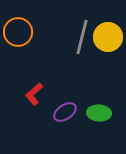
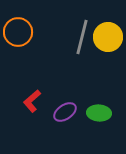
red L-shape: moved 2 px left, 7 px down
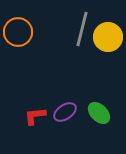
gray line: moved 8 px up
red L-shape: moved 3 px right, 15 px down; rotated 35 degrees clockwise
green ellipse: rotated 40 degrees clockwise
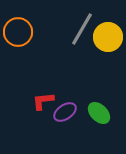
gray line: rotated 16 degrees clockwise
red L-shape: moved 8 px right, 15 px up
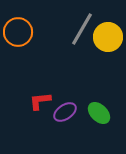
red L-shape: moved 3 px left
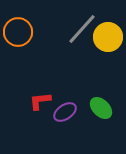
gray line: rotated 12 degrees clockwise
green ellipse: moved 2 px right, 5 px up
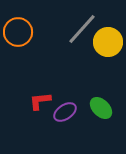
yellow circle: moved 5 px down
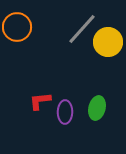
orange circle: moved 1 px left, 5 px up
green ellipse: moved 4 px left; rotated 60 degrees clockwise
purple ellipse: rotated 55 degrees counterclockwise
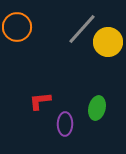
purple ellipse: moved 12 px down
